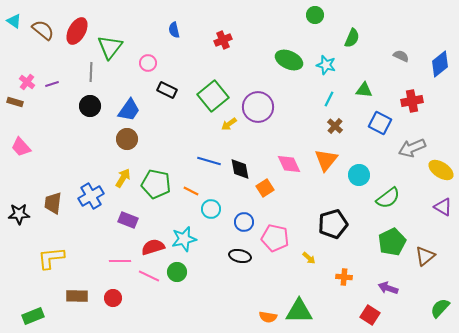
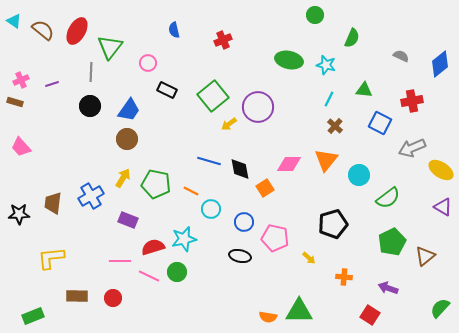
green ellipse at (289, 60): rotated 12 degrees counterclockwise
pink cross at (27, 82): moved 6 px left, 2 px up; rotated 28 degrees clockwise
pink diamond at (289, 164): rotated 65 degrees counterclockwise
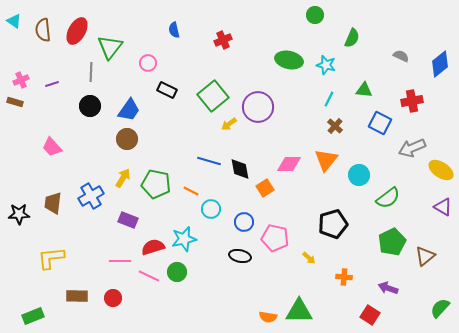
brown semicircle at (43, 30): rotated 135 degrees counterclockwise
pink trapezoid at (21, 147): moved 31 px right
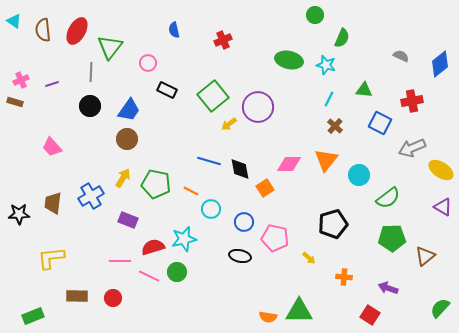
green semicircle at (352, 38): moved 10 px left
green pentagon at (392, 242): moved 4 px up; rotated 24 degrees clockwise
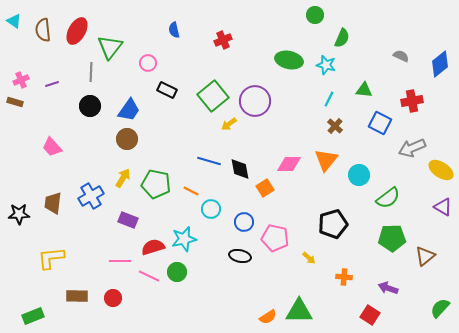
purple circle at (258, 107): moved 3 px left, 6 px up
orange semicircle at (268, 317): rotated 42 degrees counterclockwise
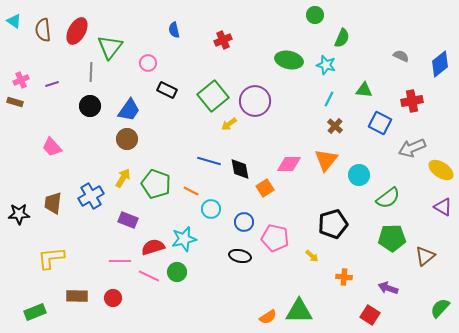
green pentagon at (156, 184): rotated 8 degrees clockwise
yellow arrow at (309, 258): moved 3 px right, 2 px up
green rectangle at (33, 316): moved 2 px right, 4 px up
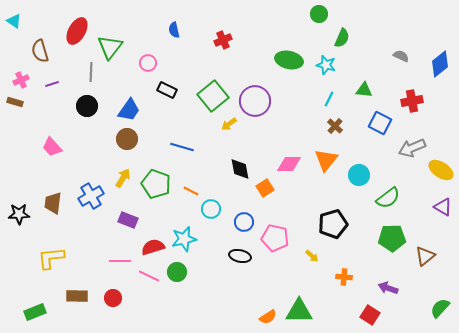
green circle at (315, 15): moved 4 px right, 1 px up
brown semicircle at (43, 30): moved 3 px left, 21 px down; rotated 10 degrees counterclockwise
black circle at (90, 106): moved 3 px left
blue line at (209, 161): moved 27 px left, 14 px up
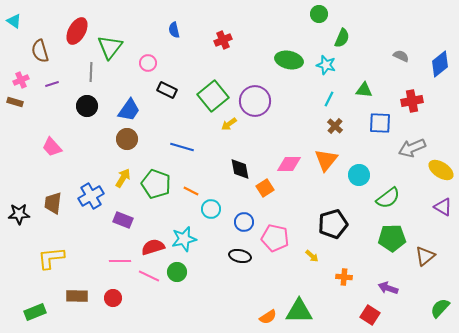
blue square at (380, 123): rotated 25 degrees counterclockwise
purple rectangle at (128, 220): moved 5 px left
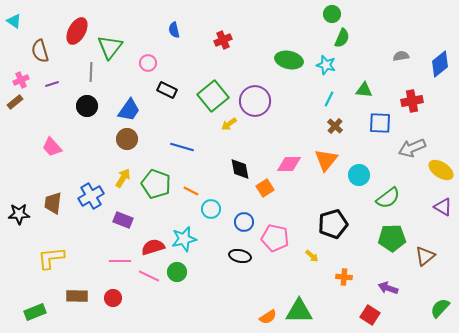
green circle at (319, 14): moved 13 px right
gray semicircle at (401, 56): rotated 35 degrees counterclockwise
brown rectangle at (15, 102): rotated 56 degrees counterclockwise
